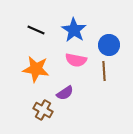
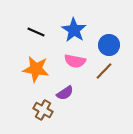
black line: moved 2 px down
pink semicircle: moved 1 px left, 1 px down
brown line: rotated 48 degrees clockwise
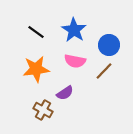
black line: rotated 12 degrees clockwise
orange star: rotated 16 degrees counterclockwise
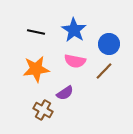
black line: rotated 24 degrees counterclockwise
blue circle: moved 1 px up
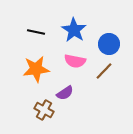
brown cross: moved 1 px right
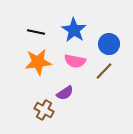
orange star: moved 2 px right, 7 px up
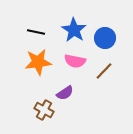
blue circle: moved 4 px left, 6 px up
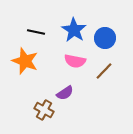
orange star: moved 13 px left, 1 px up; rotated 28 degrees clockwise
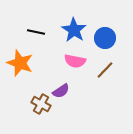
orange star: moved 5 px left, 2 px down
brown line: moved 1 px right, 1 px up
purple semicircle: moved 4 px left, 2 px up
brown cross: moved 3 px left, 6 px up
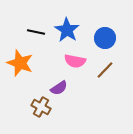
blue star: moved 7 px left
purple semicircle: moved 2 px left, 3 px up
brown cross: moved 3 px down
